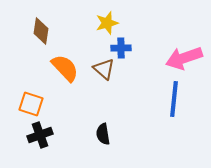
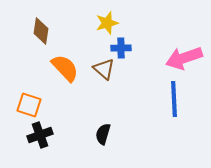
blue line: rotated 9 degrees counterclockwise
orange square: moved 2 px left, 1 px down
black semicircle: rotated 25 degrees clockwise
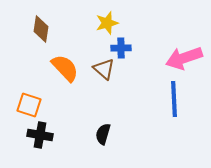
brown diamond: moved 2 px up
black cross: rotated 30 degrees clockwise
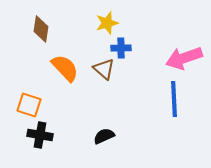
black semicircle: moved 1 px right, 2 px down; rotated 50 degrees clockwise
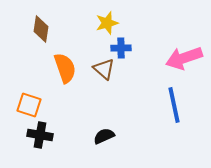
orange semicircle: rotated 24 degrees clockwise
blue line: moved 6 px down; rotated 9 degrees counterclockwise
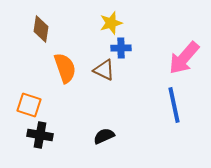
yellow star: moved 4 px right
pink arrow: rotated 30 degrees counterclockwise
brown triangle: moved 1 px down; rotated 15 degrees counterclockwise
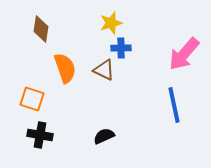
pink arrow: moved 4 px up
orange square: moved 3 px right, 6 px up
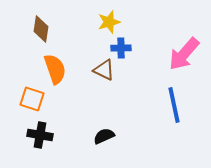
yellow star: moved 2 px left, 1 px up
orange semicircle: moved 10 px left, 1 px down
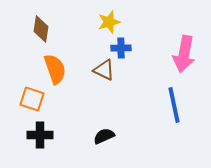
pink arrow: rotated 30 degrees counterclockwise
black cross: rotated 10 degrees counterclockwise
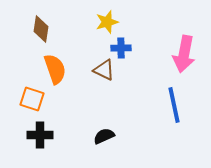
yellow star: moved 2 px left
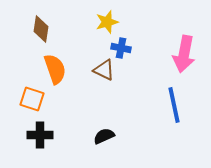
blue cross: rotated 12 degrees clockwise
